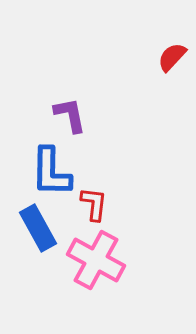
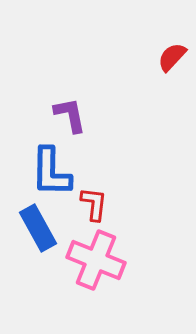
pink cross: rotated 6 degrees counterclockwise
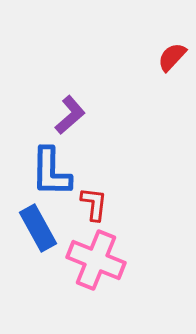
purple L-shape: rotated 60 degrees clockwise
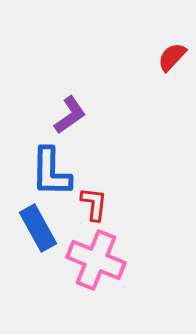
purple L-shape: rotated 6 degrees clockwise
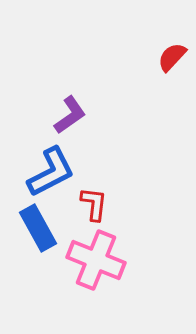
blue L-shape: rotated 118 degrees counterclockwise
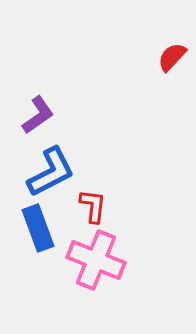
purple L-shape: moved 32 px left
red L-shape: moved 1 px left, 2 px down
blue rectangle: rotated 9 degrees clockwise
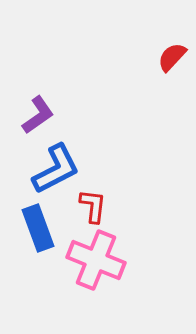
blue L-shape: moved 5 px right, 3 px up
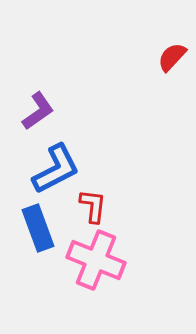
purple L-shape: moved 4 px up
